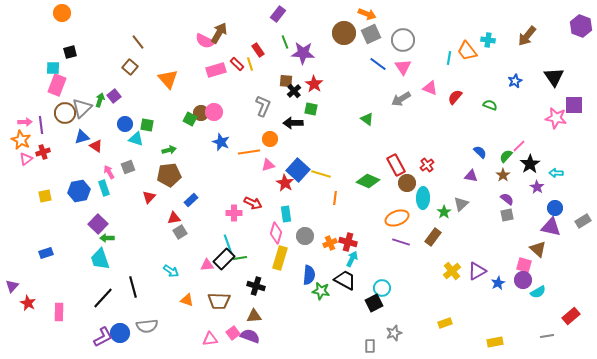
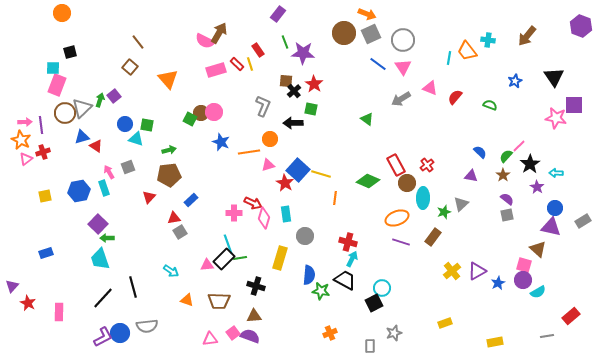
green star at (444, 212): rotated 16 degrees clockwise
pink diamond at (276, 233): moved 12 px left, 15 px up
orange cross at (330, 243): moved 90 px down
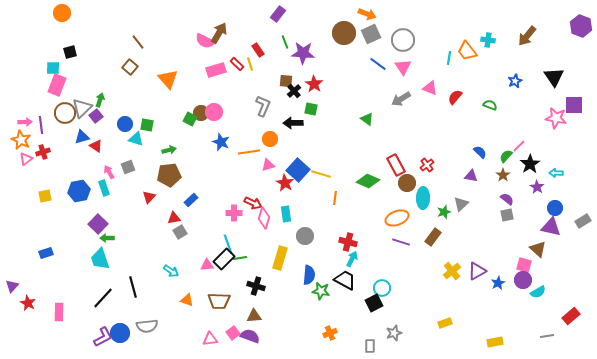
purple square at (114, 96): moved 18 px left, 20 px down
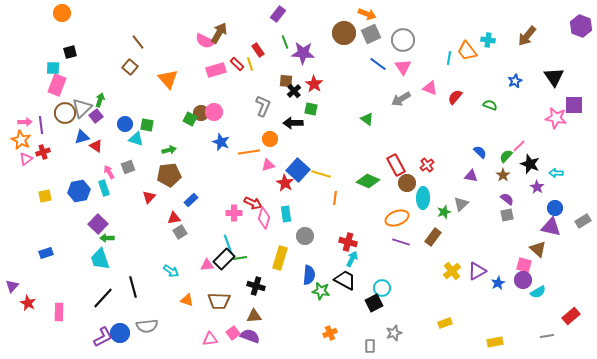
black star at (530, 164): rotated 18 degrees counterclockwise
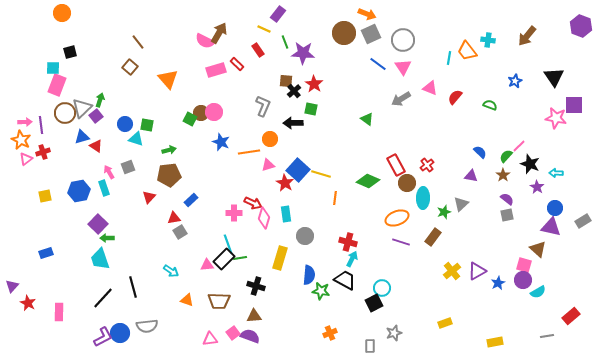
yellow line at (250, 64): moved 14 px right, 35 px up; rotated 48 degrees counterclockwise
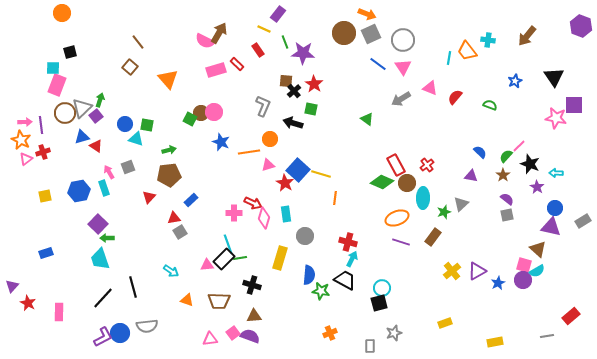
black arrow at (293, 123): rotated 18 degrees clockwise
green diamond at (368, 181): moved 14 px right, 1 px down
black cross at (256, 286): moved 4 px left, 1 px up
cyan semicircle at (538, 292): moved 1 px left, 21 px up
black square at (374, 303): moved 5 px right; rotated 12 degrees clockwise
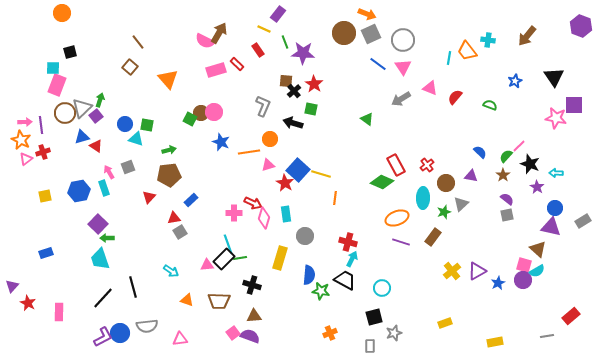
brown circle at (407, 183): moved 39 px right
black square at (379, 303): moved 5 px left, 14 px down
pink triangle at (210, 339): moved 30 px left
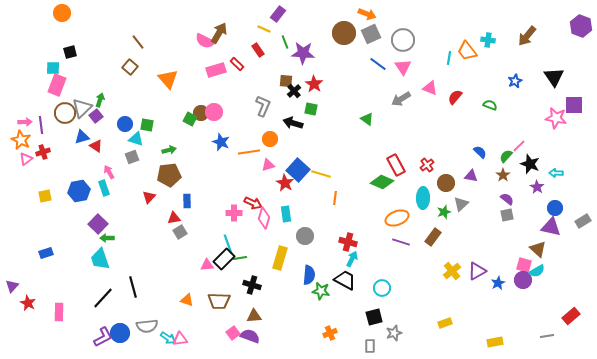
gray square at (128, 167): moved 4 px right, 10 px up
blue rectangle at (191, 200): moved 4 px left, 1 px down; rotated 48 degrees counterclockwise
cyan arrow at (171, 271): moved 3 px left, 67 px down
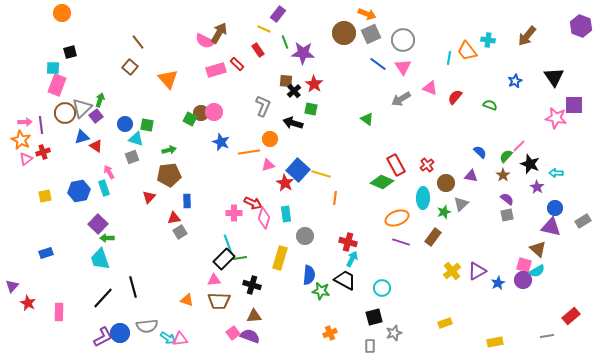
pink triangle at (207, 265): moved 7 px right, 15 px down
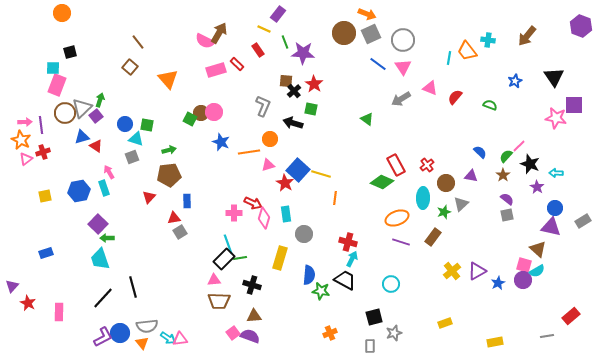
gray circle at (305, 236): moved 1 px left, 2 px up
cyan circle at (382, 288): moved 9 px right, 4 px up
orange triangle at (187, 300): moved 45 px left, 43 px down; rotated 32 degrees clockwise
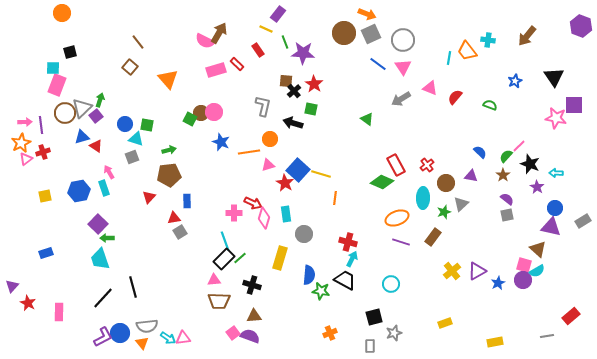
yellow line at (264, 29): moved 2 px right
gray L-shape at (263, 106): rotated 10 degrees counterclockwise
orange star at (21, 140): moved 3 px down; rotated 18 degrees clockwise
cyan line at (228, 244): moved 3 px left, 3 px up
green line at (240, 258): rotated 32 degrees counterclockwise
pink triangle at (180, 339): moved 3 px right, 1 px up
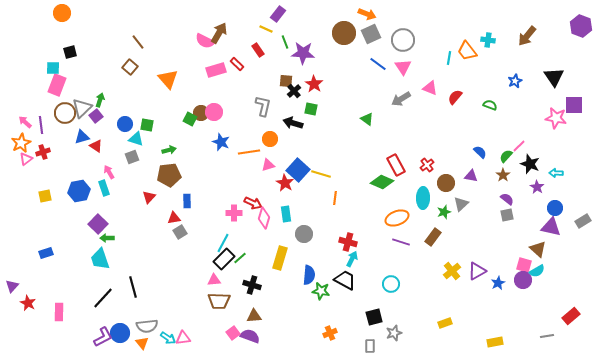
pink arrow at (25, 122): rotated 136 degrees counterclockwise
cyan line at (225, 241): moved 2 px left, 2 px down; rotated 48 degrees clockwise
